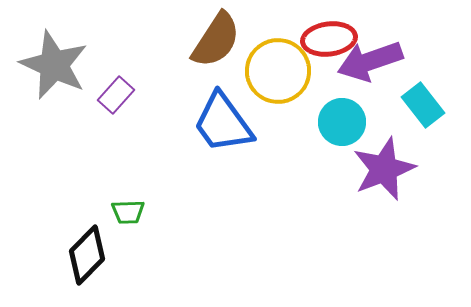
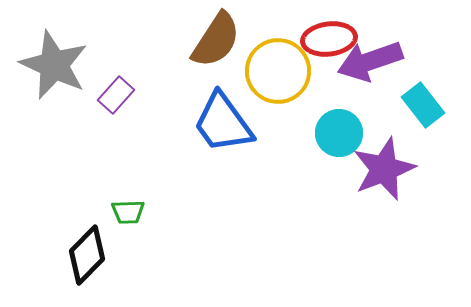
cyan circle: moved 3 px left, 11 px down
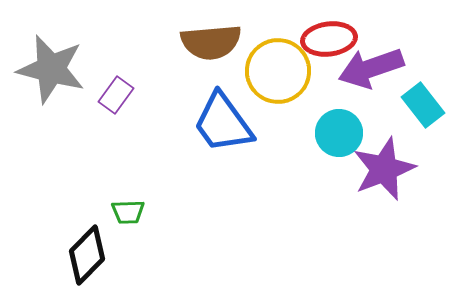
brown semicircle: moved 5 px left, 2 px down; rotated 52 degrees clockwise
purple arrow: moved 1 px right, 7 px down
gray star: moved 3 px left, 4 px down; rotated 10 degrees counterclockwise
purple rectangle: rotated 6 degrees counterclockwise
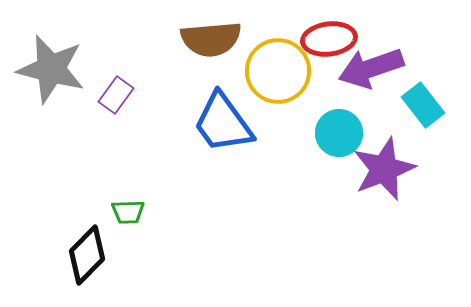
brown semicircle: moved 3 px up
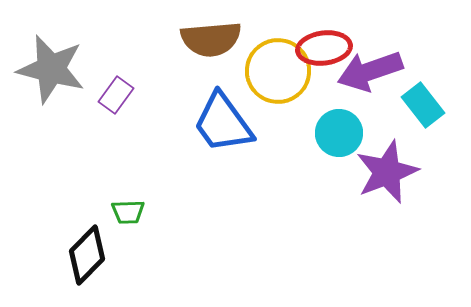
red ellipse: moved 5 px left, 9 px down
purple arrow: moved 1 px left, 3 px down
purple star: moved 3 px right, 3 px down
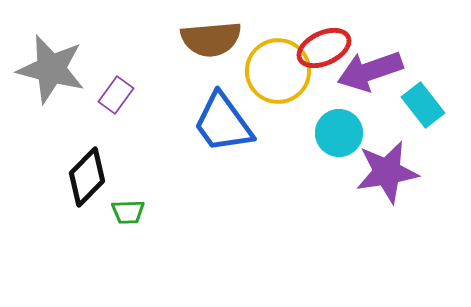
red ellipse: rotated 18 degrees counterclockwise
purple star: rotated 12 degrees clockwise
black diamond: moved 78 px up
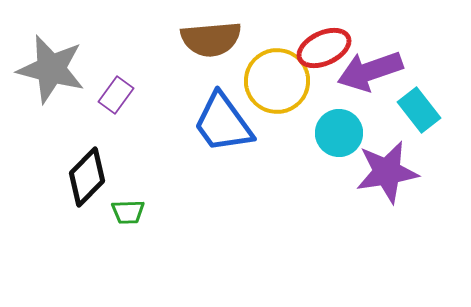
yellow circle: moved 1 px left, 10 px down
cyan rectangle: moved 4 px left, 5 px down
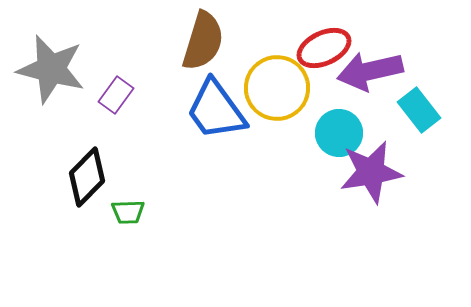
brown semicircle: moved 8 px left, 2 px down; rotated 68 degrees counterclockwise
purple arrow: rotated 6 degrees clockwise
yellow circle: moved 7 px down
blue trapezoid: moved 7 px left, 13 px up
purple star: moved 16 px left
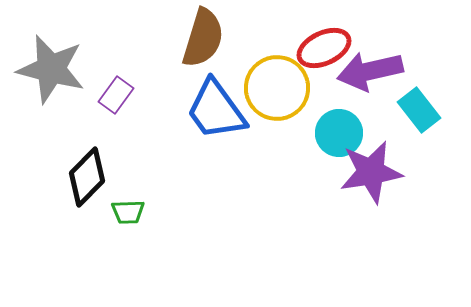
brown semicircle: moved 3 px up
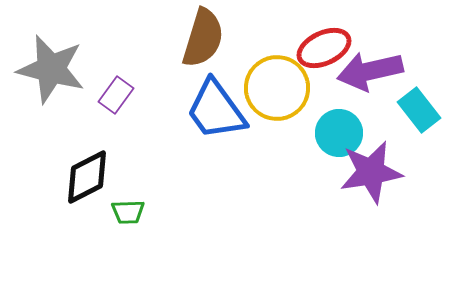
black diamond: rotated 18 degrees clockwise
